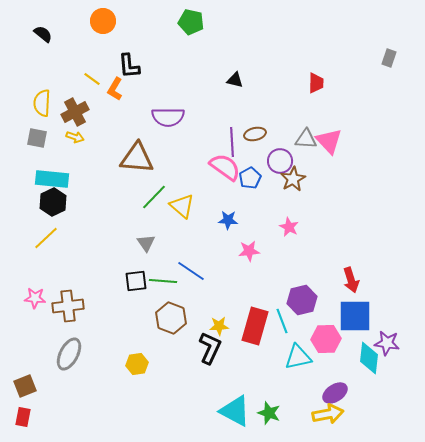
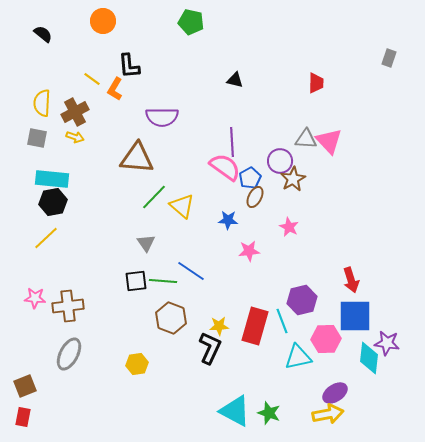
purple semicircle at (168, 117): moved 6 px left
brown ellipse at (255, 134): moved 63 px down; rotated 50 degrees counterclockwise
black hexagon at (53, 202): rotated 16 degrees clockwise
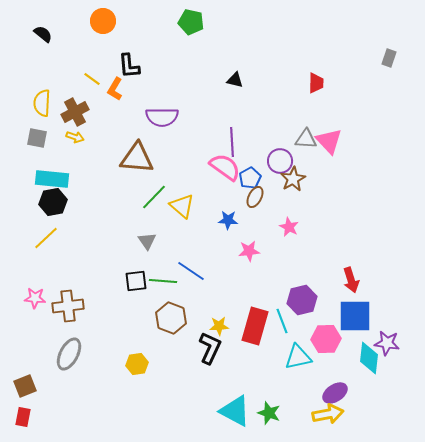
gray triangle at (146, 243): moved 1 px right, 2 px up
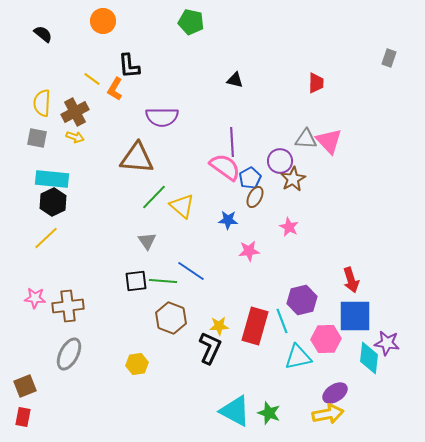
black hexagon at (53, 202): rotated 16 degrees counterclockwise
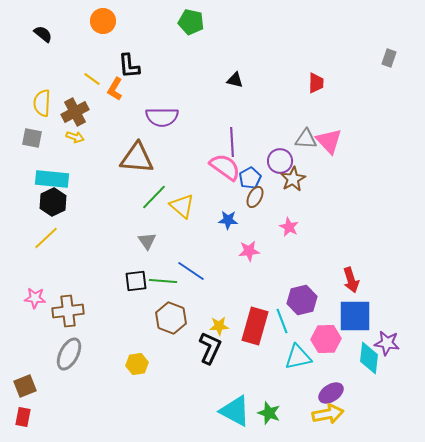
gray square at (37, 138): moved 5 px left
brown cross at (68, 306): moved 5 px down
purple ellipse at (335, 393): moved 4 px left
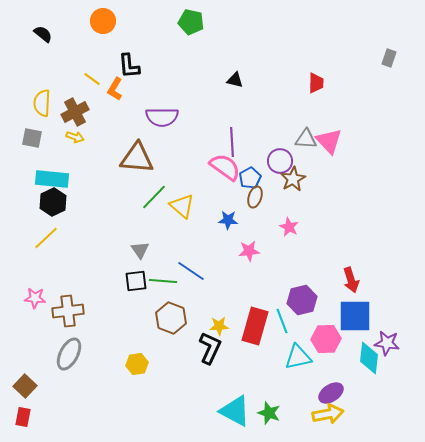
brown ellipse at (255, 197): rotated 10 degrees counterclockwise
gray triangle at (147, 241): moved 7 px left, 9 px down
brown square at (25, 386): rotated 25 degrees counterclockwise
